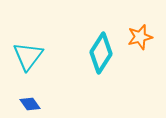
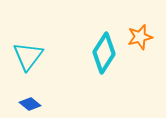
cyan diamond: moved 3 px right
blue diamond: rotated 15 degrees counterclockwise
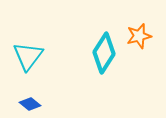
orange star: moved 1 px left, 1 px up
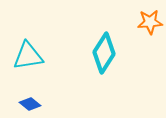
orange star: moved 11 px right, 14 px up; rotated 10 degrees clockwise
cyan triangle: rotated 44 degrees clockwise
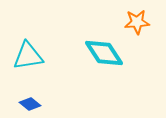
orange star: moved 13 px left
cyan diamond: rotated 66 degrees counterclockwise
